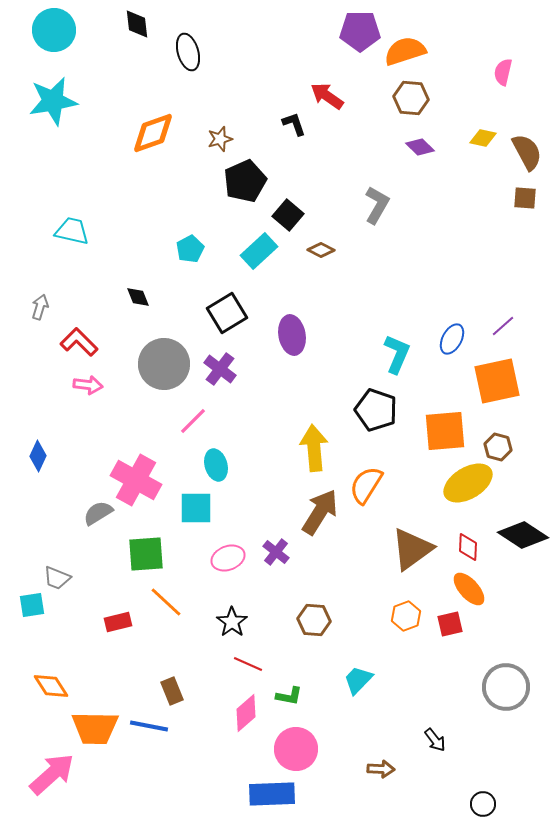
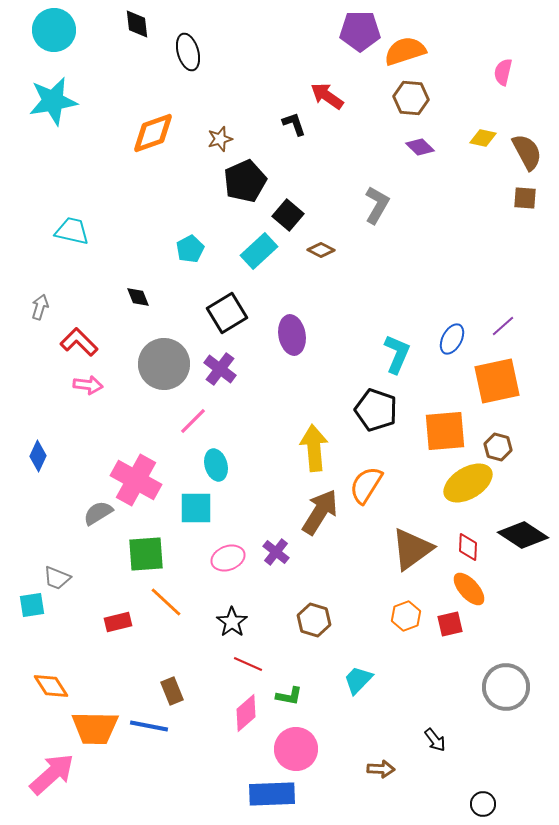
brown hexagon at (314, 620): rotated 12 degrees clockwise
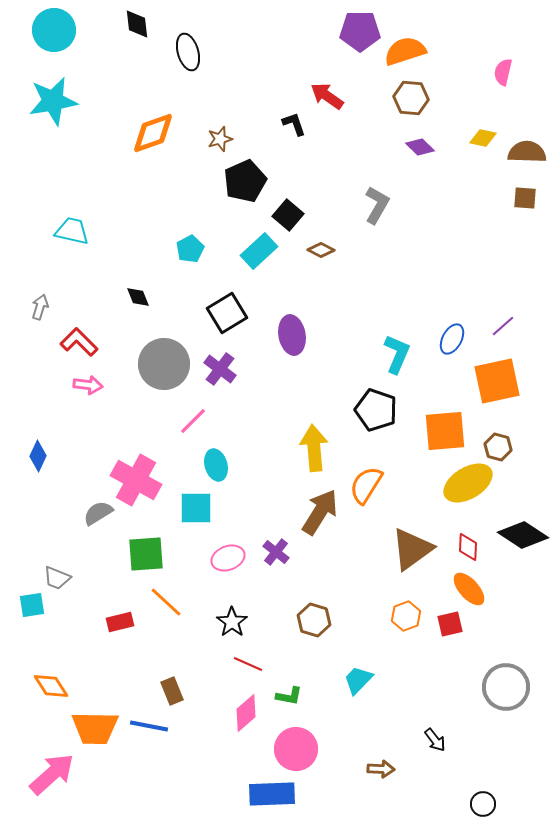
brown semicircle at (527, 152): rotated 60 degrees counterclockwise
red rectangle at (118, 622): moved 2 px right
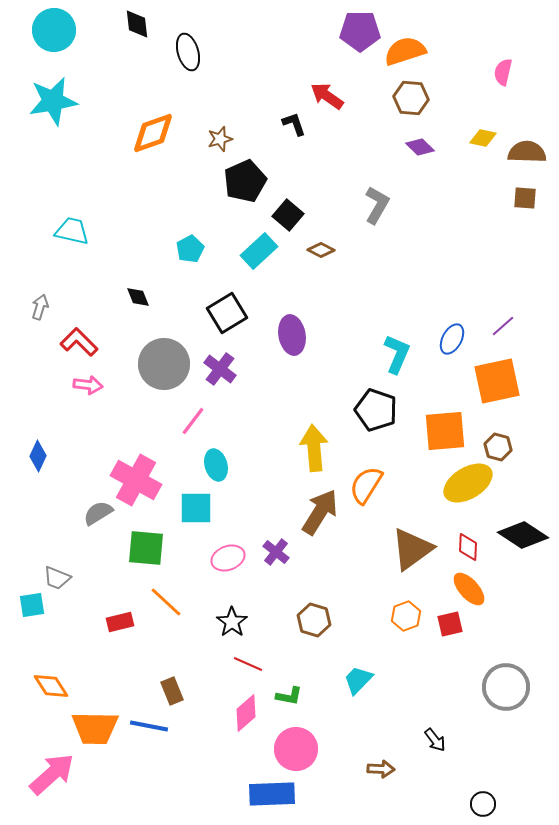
pink line at (193, 421): rotated 8 degrees counterclockwise
green square at (146, 554): moved 6 px up; rotated 9 degrees clockwise
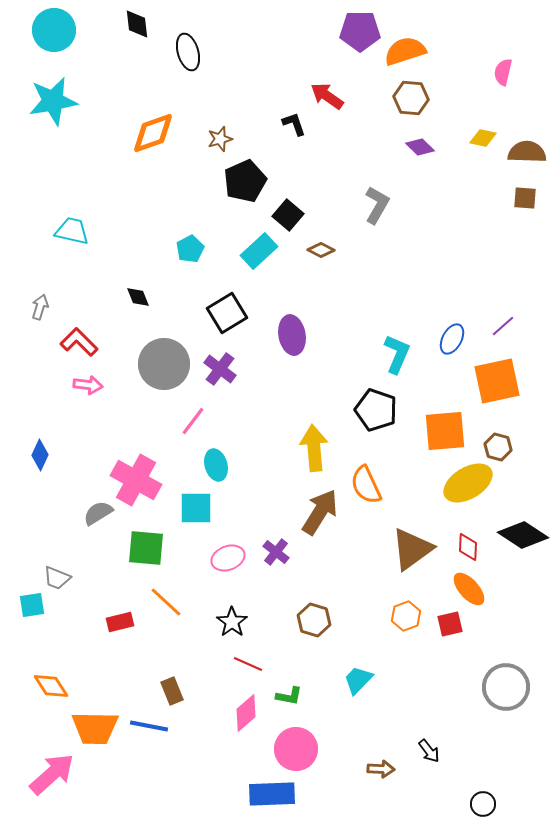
blue diamond at (38, 456): moved 2 px right, 1 px up
orange semicircle at (366, 485): rotated 57 degrees counterclockwise
black arrow at (435, 740): moved 6 px left, 11 px down
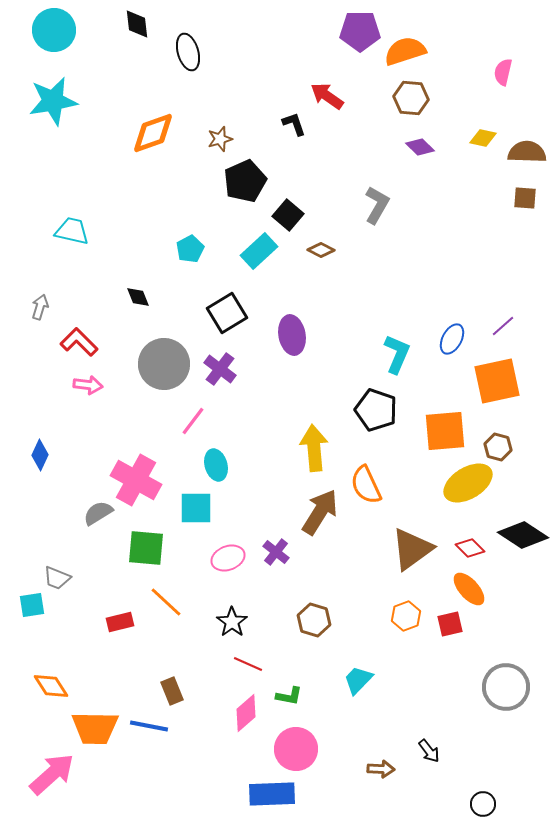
red diamond at (468, 547): moved 2 px right, 1 px down; rotated 48 degrees counterclockwise
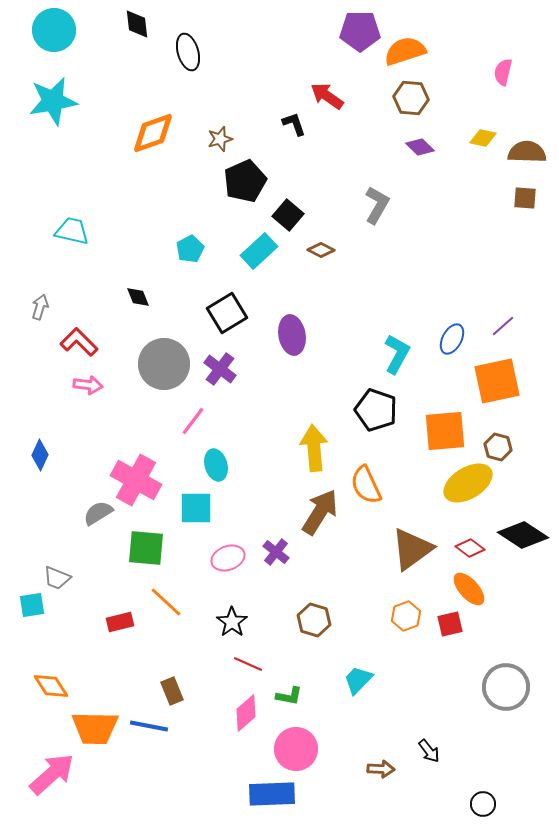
cyan L-shape at (397, 354): rotated 6 degrees clockwise
red diamond at (470, 548): rotated 8 degrees counterclockwise
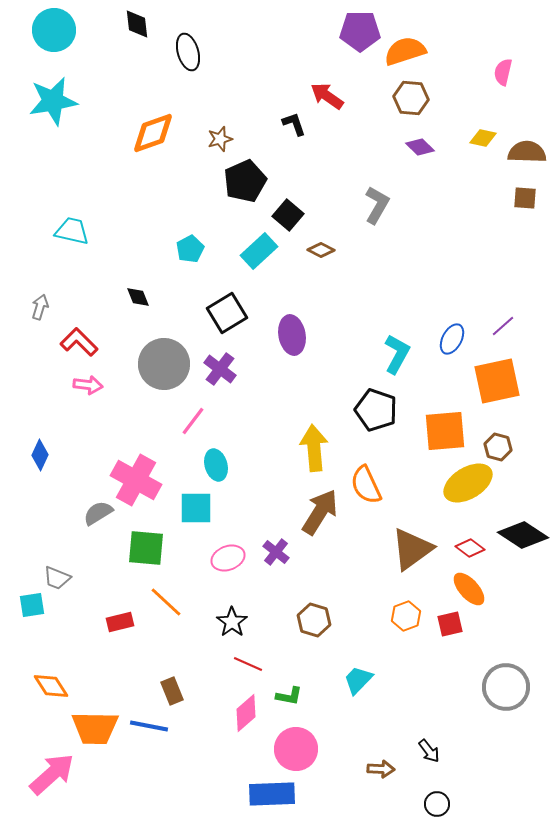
black circle at (483, 804): moved 46 px left
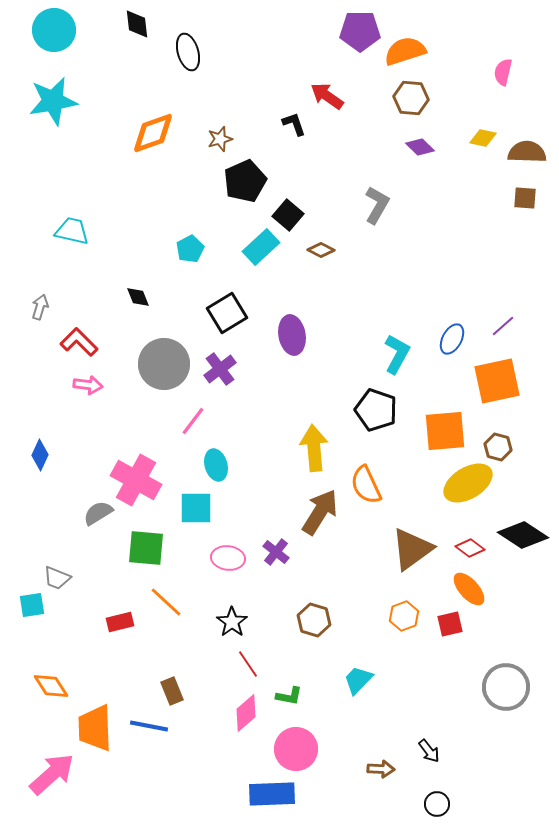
cyan rectangle at (259, 251): moved 2 px right, 4 px up
purple cross at (220, 369): rotated 16 degrees clockwise
pink ellipse at (228, 558): rotated 28 degrees clockwise
orange hexagon at (406, 616): moved 2 px left
red line at (248, 664): rotated 32 degrees clockwise
orange trapezoid at (95, 728): rotated 87 degrees clockwise
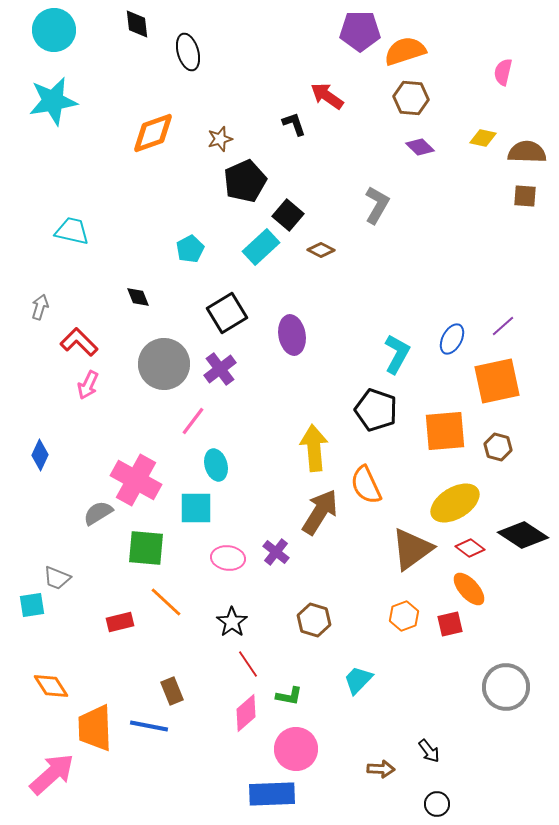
brown square at (525, 198): moved 2 px up
pink arrow at (88, 385): rotated 108 degrees clockwise
yellow ellipse at (468, 483): moved 13 px left, 20 px down
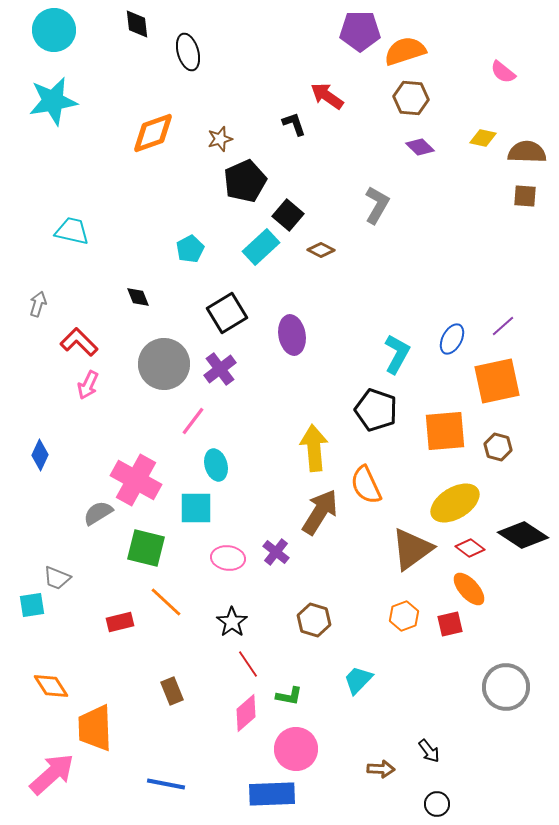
pink semicircle at (503, 72): rotated 64 degrees counterclockwise
gray arrow at (40, 307): moved 2 px left, 3 px up
green square at (146, 548): rotated 9 degrees clockwise
blue line at (149, 726): moved 17 px right, 58 px down
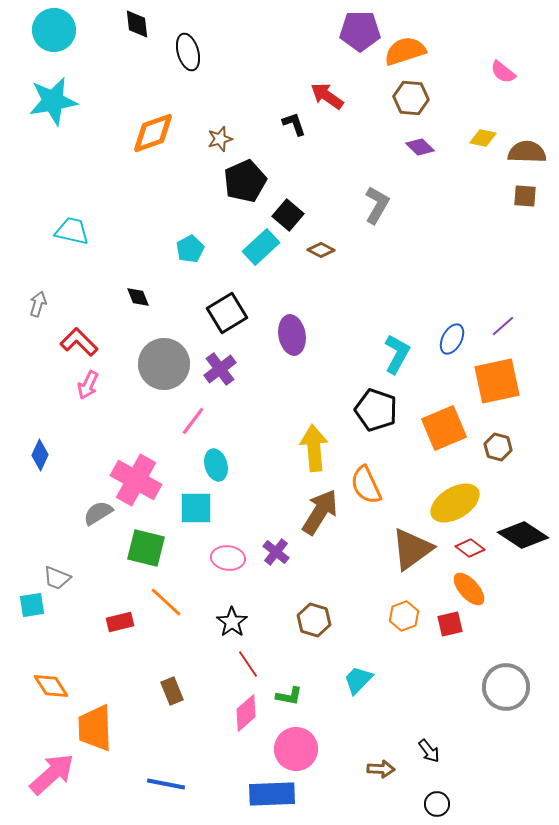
orange square at (445, 431): moved 1 px left, 3 px up; rotated 18 degrees counterclockwise
